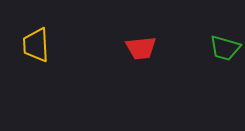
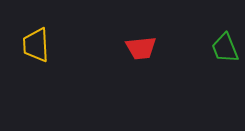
green trapezoid: rotated 52 degrees clockwise
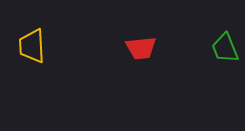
yellow trapezoid: moved 4 px left, 1 px down
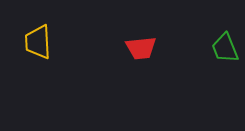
yellow trapezoid: moved 6 px right, 4 px up
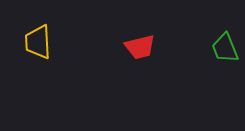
red trapezoid: moved 1 px left, 1 px up; rotated 8 degrees counterclockwise
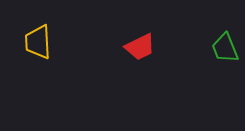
red trapezoid: rotated 12 degrees counterclockwise
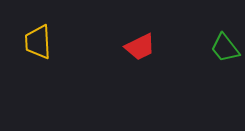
green trapezoid: rotated 16 degrees counterclockwise
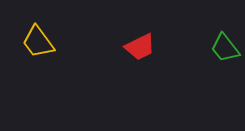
yellow trapezoid: rotated 33 degrees counterclockwise
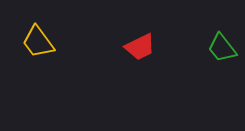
green trapezoid: moved 3 px left
